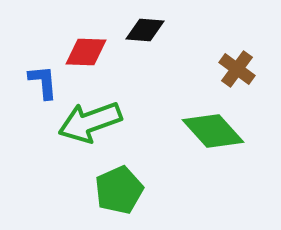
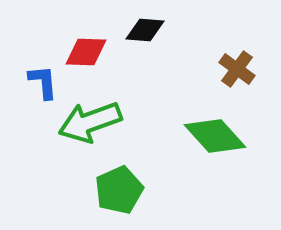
green diamond: moved 2 px right, 5 px down
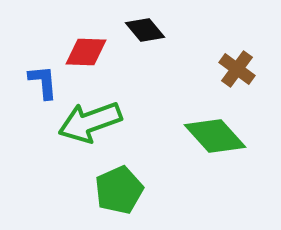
black diamond: rotated 45 degrees clockwise
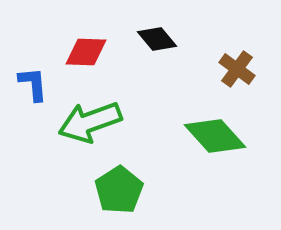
black diamond: moved 12 px right, 9 px down
blue L-shape: moved 10 px left, 2 px down
green pentagon: rotated 9 degrees counterclockwise
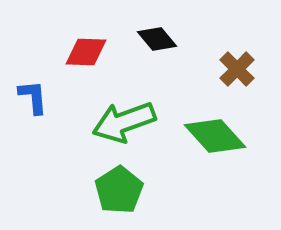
brown cross: rotated 9 degrees clockwise
blue L-shape: moved 13 px down
green arrow: moved 34 px right
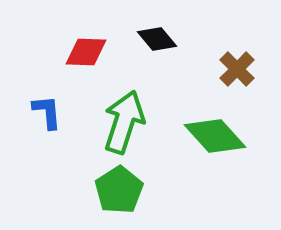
blue L-shape: moved 14 px right, 15 px down
green arrow: rotated 128 degrees clockwise
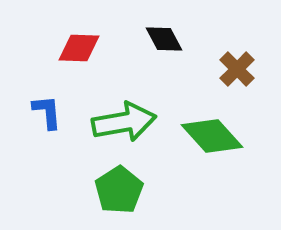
black diamond: moved 7 px right; rotated 12 degrees clockwise
red diamond: moved 7 px left, 4 px up
green arrow: rotated 62 degrees clockwise
green diamond: moved 3 px left
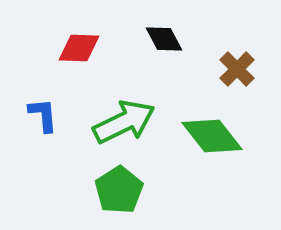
blue L-shape: moved 4 px left, 3 px down
green arrow: rotated 16 degrees counterclockwise
green diamond: rotated 4 degrees clockwise
